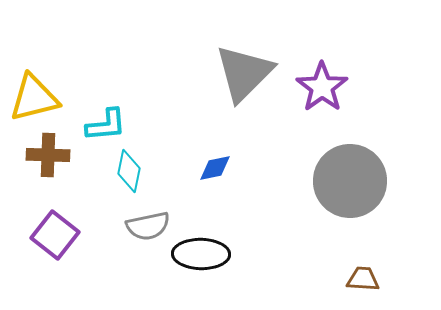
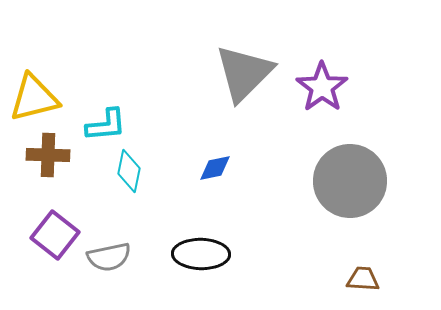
gray semicircle: moved 39 px left, 31 px down
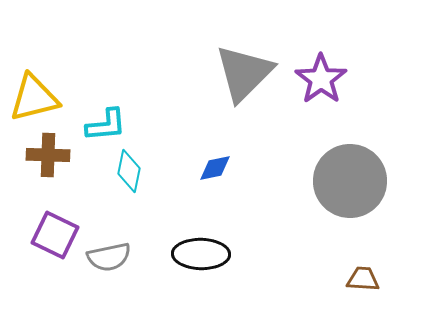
purple star: moved 1 px left, 8 px up
purple square: rotated 12 degrees counterclockwise
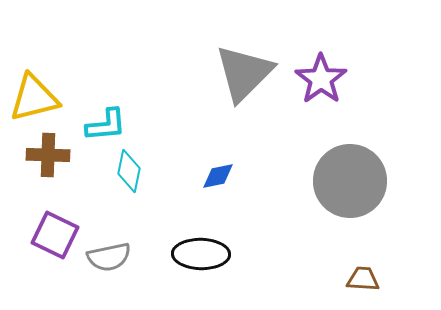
blue diamond: moved 3 px right, 8 px down
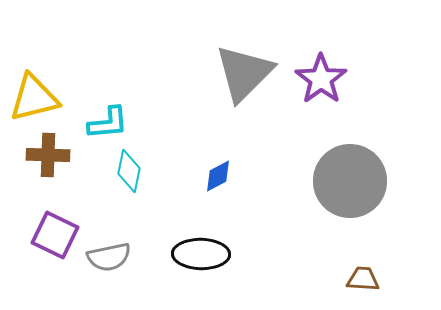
cyan L-shape: moved 2 px right, 2 px up
blue diamond: rotated 16 degrees counterclockwise
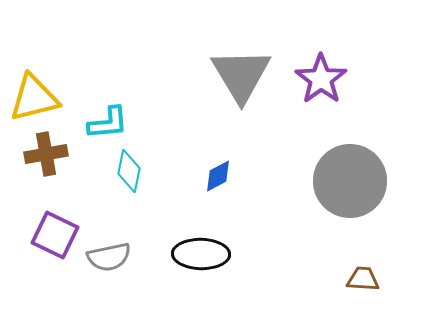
gray triangle: moved 3 px left, 2 px down; rotated 16 degrees counterclockwise
brown cross: moved 2 px left, 1 px up; rotated 12 degrees counterclockwise
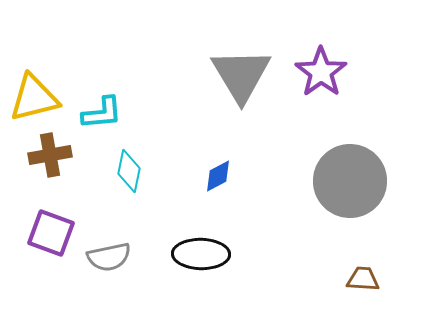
purple star: moved 7 px up
cyan L-shape: moved 6 px left, 10 px up
brown cross: moved 4 px right, 1 px down
purple square: moved 4 px left, 2 px up; rotated 6 degrees counterclockwise
